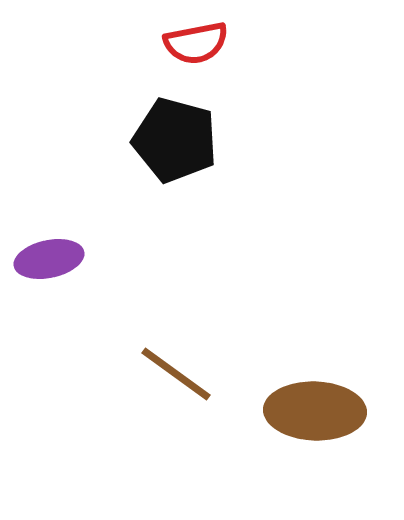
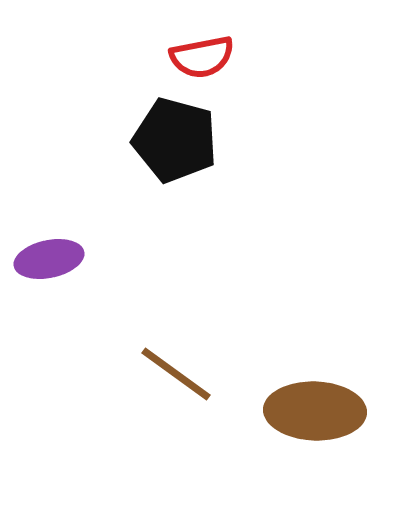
red semicircle: moved 6 px right, 14 px down
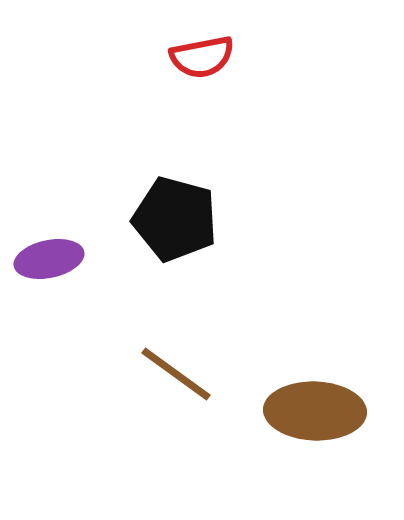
black pentagon: moved 79 px down
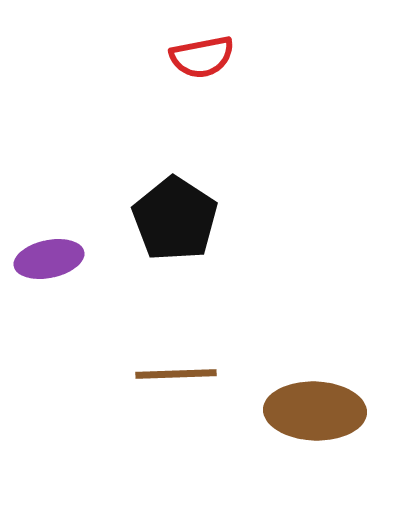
black pentagon: rotated 18 degrees clockwise
brown line: rotated 38 degrees counterclockwise
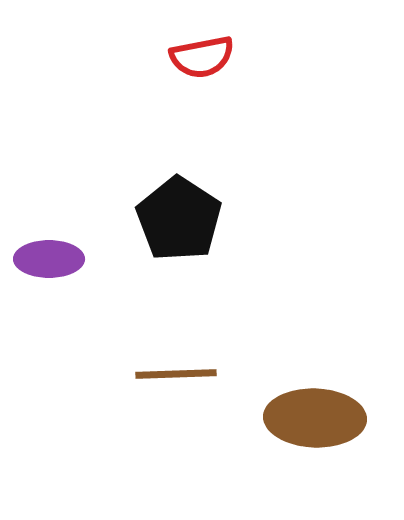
black pentagon: moved 4 px right
purple ellipse: rotated 12 degrees clockwise
brown ellipse: moved 7 px down
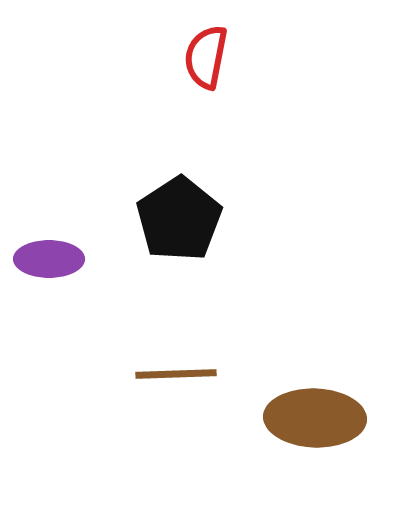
red semicircle: moved 4 px right; rotated 112 degrees clockwise
black pentagon: rotated 6 degrees clockwise
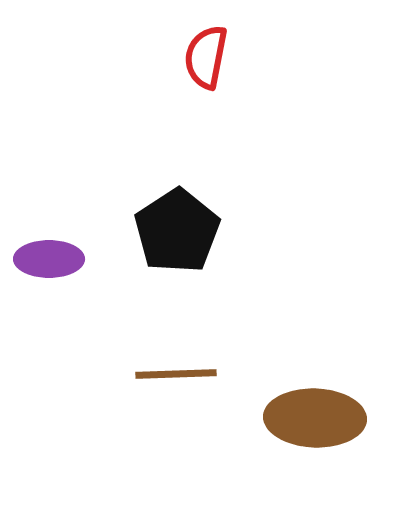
black pentagon: moved 2 px left, 12 px down
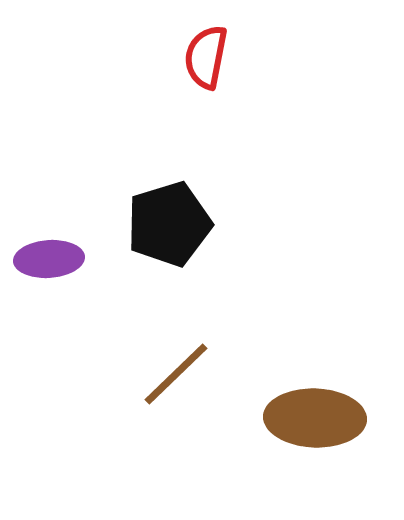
black pentagon: moved 8 px left, 7 px up; rotated 16 degrees clockwise
purple ellipse: rotated 4 degrees counterclockwise
brown line: rotated 42 degrees counterclockwise
